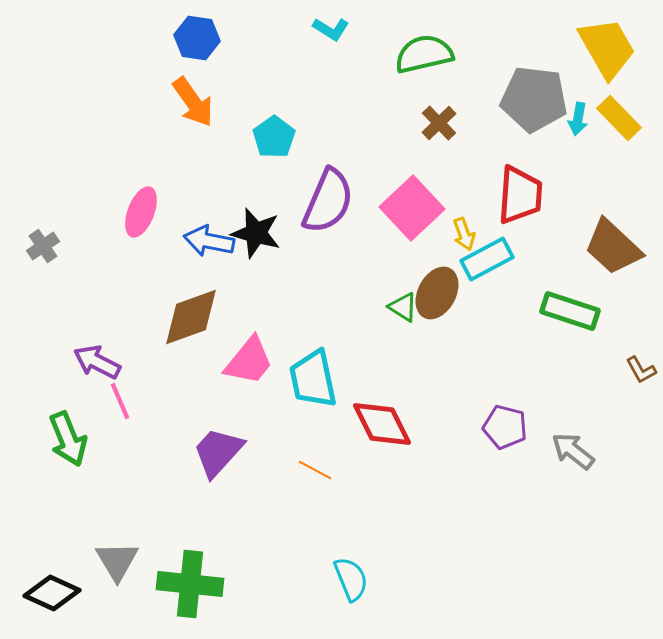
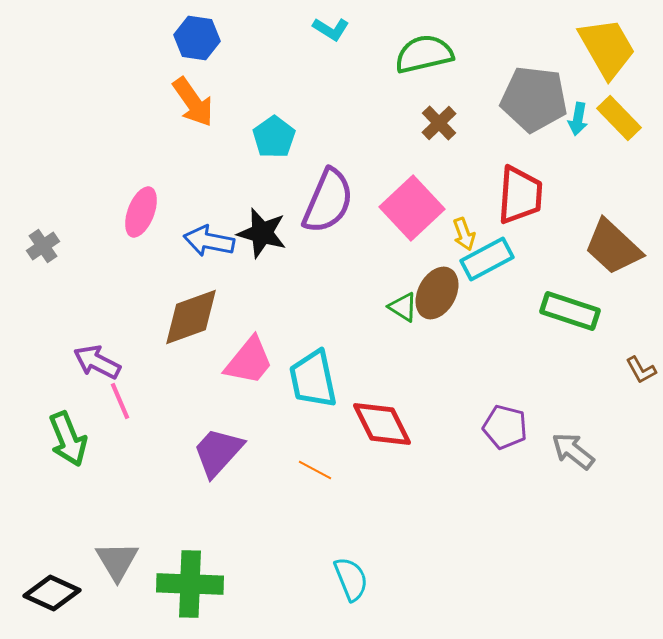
black star: moved 6 px right
green cross: rotated 4 degrees counterclockwise
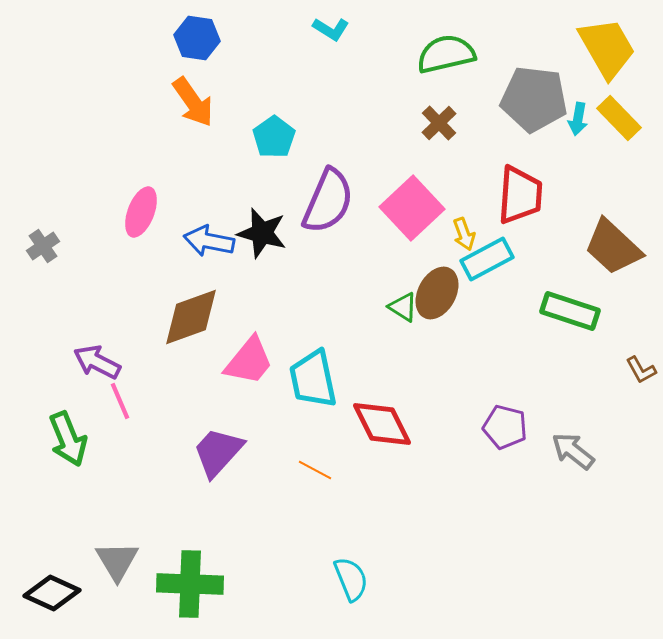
green semicircle: moved 22 px right
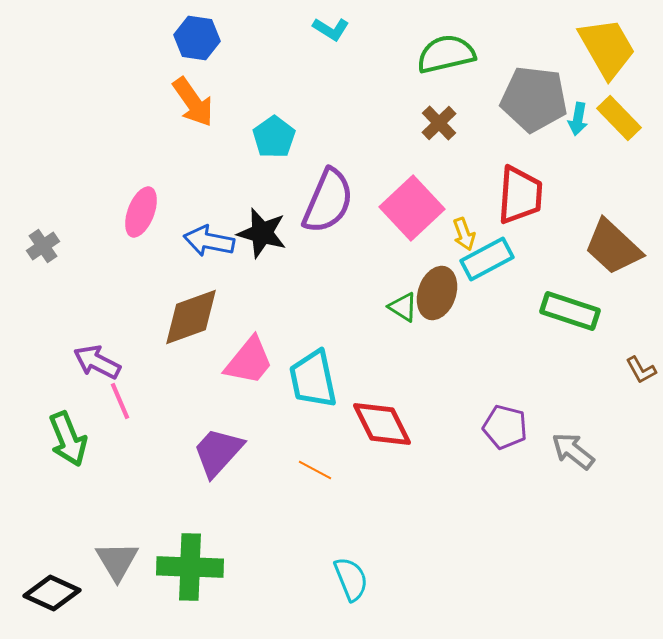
brown ellipse: rotated 9 degrees counterclockwise
green cross: moved 17 px up
